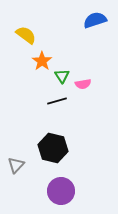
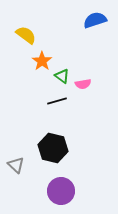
green triangle: rotated 21 degrees counterclockwise
gray triangle: rotated 30 degrees counterclockwise
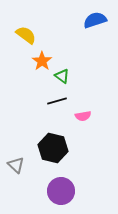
pink semicircle: moved 32 px down
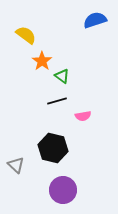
purple circle: moved 2 px right, 1 px up
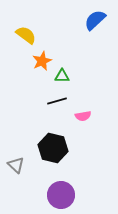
blue semicircle: rotated 25 degrees counterclockwise
orange star: rotated 12 degrees clockwise
green triangle: rotated 35 degrees counterclockwise
purple circle: moved 2 px left, 5 px down
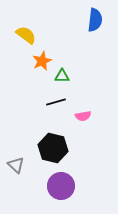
blue semicircle: rotated 140 degrees clockwise
black line: moved 1 px left, 1 px down
purple circle: moved 9 px up
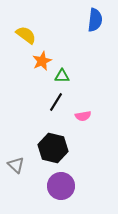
black line: rotated 42 degrees counterclockwise
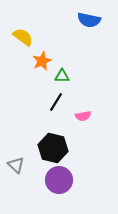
blue semicircle: moved 6 px left; rotated 95 degrees clockwise
yellow semicircle: moved 3 px left, 2 px down
purple circle: moved 2 px left, 6 px up
